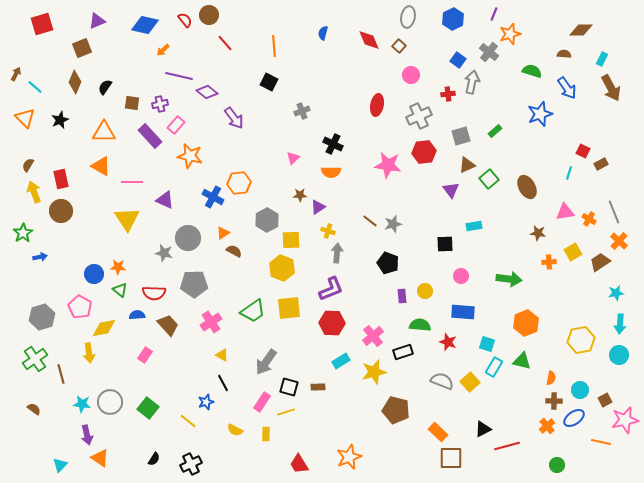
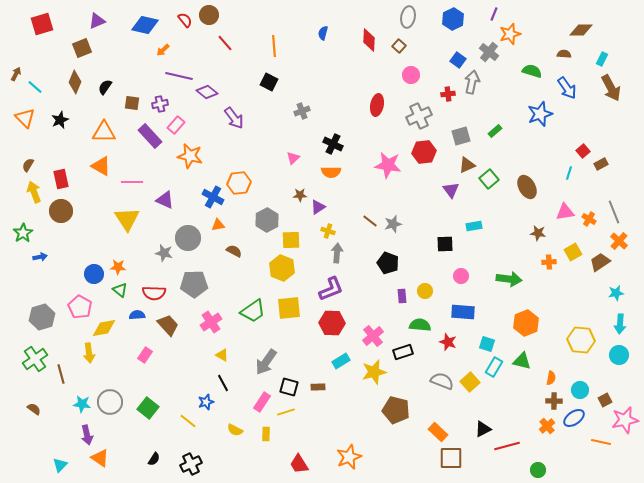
red diamond at (369, 40): rotated 25 degrees clockwise
red square at (583, 151): rotated 24 degrees clockwise
orange triangle at (223, 233): moved 5 px left, 8 px up; rotated 24 degrees clockwise
yellow hexagon at (581, 340): rotated 16 degrees clockwise
green circle at (557, 465): moved 19 px left, 5 px down
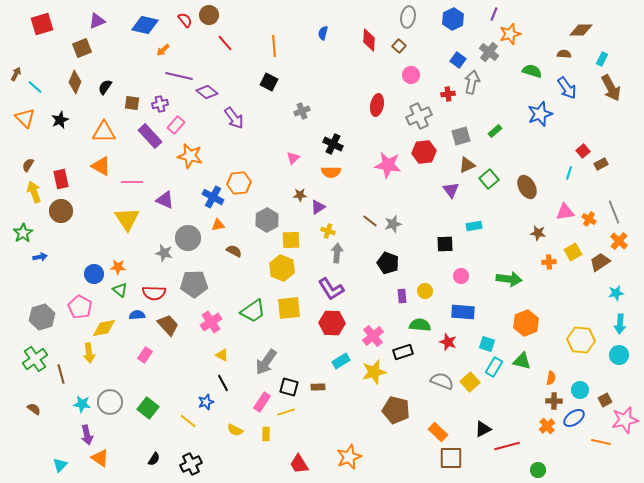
purple L-shape at (331, 289): rotated 80 degrees clockwise
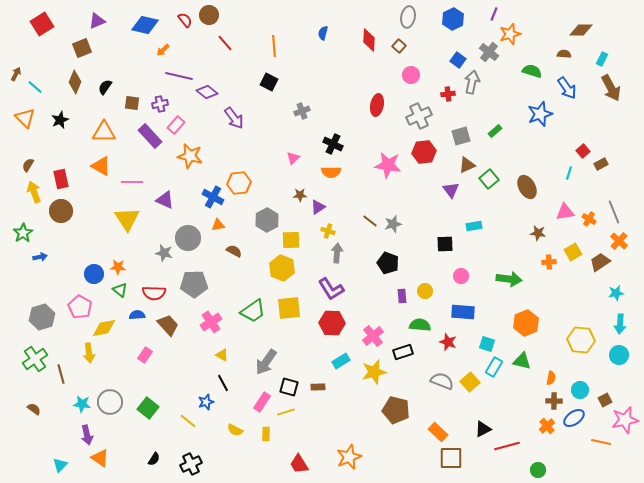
red square at (42, 24): rotated 15 degrees counterclockwise
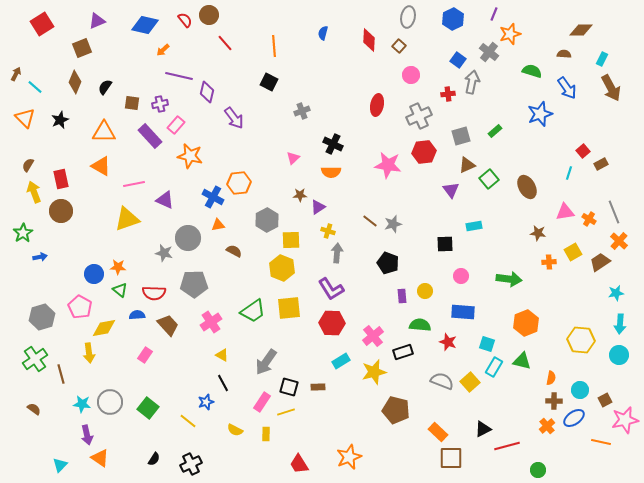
purple diamond at (207, 92): rotated 65 degrees clockwise
pink line at (132, 182): moved 2 px right, 2 px down; rotated 10 degrees counterclockwise
yellow triangle at (127, 219): rotated 44 degrees clockwise
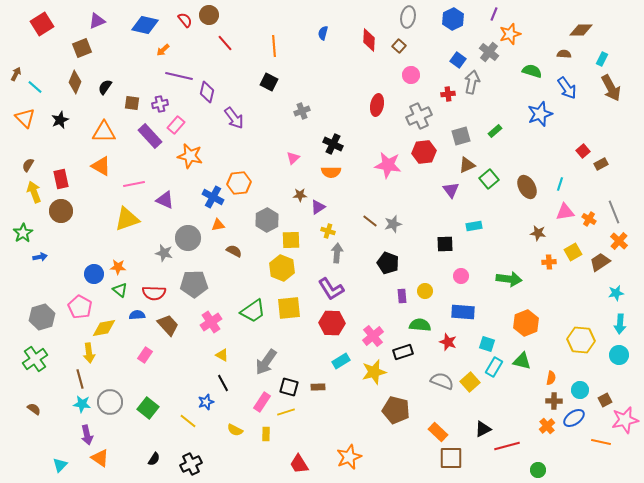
cyan line at (569, 173): moved 9 px left, 11 px down
brown line at (61, 374): moved 19 px right, 5 px down
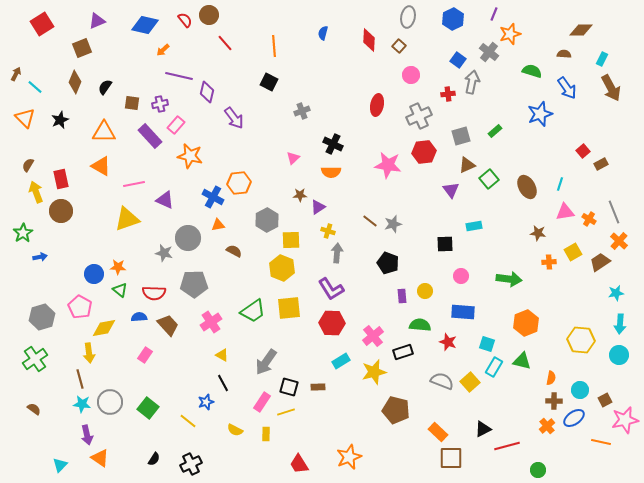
yellow arrow at (34, 192): moved 2 px right
blue semicircle at (137, 315): moved 2 px right, 2 px down
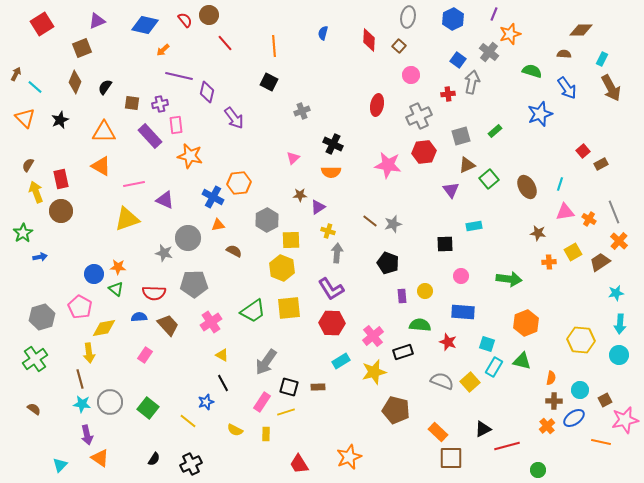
pink rectangle at (176, 125): rotated 48 degrees counterclockwise
green triangle at (120, 290): moved 4 px left, 1 px up
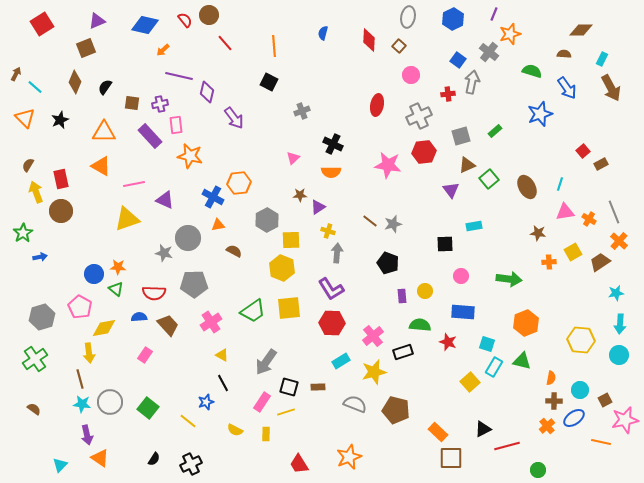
brown square at (82, 48): moved 4 px right
gray semicircle at (442, 381): moved 87 px left, 23 px down
